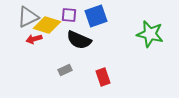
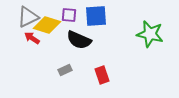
blue square: rotated 15 degrees clockwise
red arrow: moved 2 px left, 1 px up; rotated 49 degrees clockwise
red rectangle: moved 1 px left, 2 px up
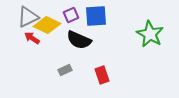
purple square: moved 2 px right; rotated 28 degrees counterclockwise
yellow diamond: rotated 8 degrees clockwise
green star: rotated 16 degrees clockwise
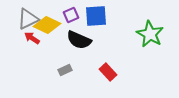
gray triangle: moved 2 px down
red rectangle: moved 6 px right, 3 px up; rotated 24 degrees counterclockwise
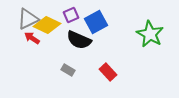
blue square: moved 6 px down; rotated 25 degrees counterclockwise
gray rectangle: moved 3 px right; rotated 56 degrees clockwise
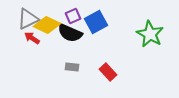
purple square: moved 2 px right, 1 px down
black semicircle: moved 9 px left, 7 px up
gray rectangle: moved 4 px right, 3 px up; rotated 24 degrees counterclockwise
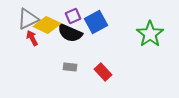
green star: rotated 8 degrees clockwise
red arrow: rotated 28 degrees clockwise
gray rectangle: moved 2 px left
red rectangle: moved 5 px left
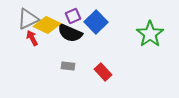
blue square: rotated 15 degrees counterclockwise
gray rectangle: moved 2 px left, 1 px up
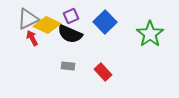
purple square: moved 2 px left
blue square: moved 9 px right
black semicircle: moved 1 px down
